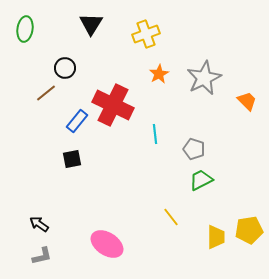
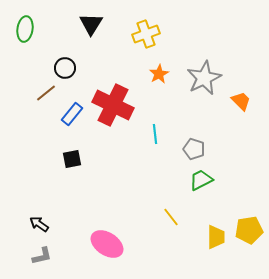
orange trapezoid: moved 6 px left
blue rectangle: moved 5 px left, 7 px up
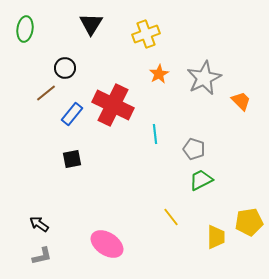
yellow pentagon: moved 8 px up
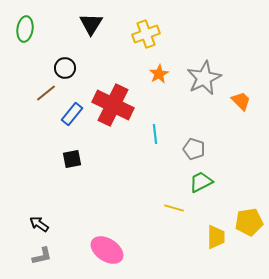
green trapezoid: moved 2 px down
yellow line: moved 3 px right, 9 px up; rotated 36 degrees counterclockwise
pink ellipse: moved 6 px down
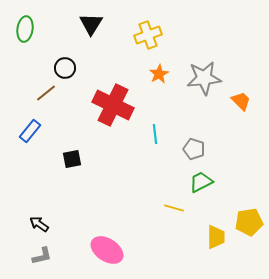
yellow cross: moved 2 px right, 1 px down
gray star: rotated 20 degrees clockwise
blue rectangle: moved 42 px left, 17 px down
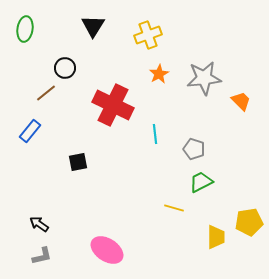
black triangle: moved 2 px right, 2 px down
black square: moved 6 px right, 3 px down
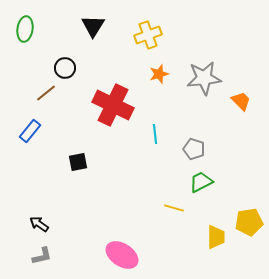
orange star: rotated 12 degrees clockwise
pink ellipse: moved 15 px right, 5 px down
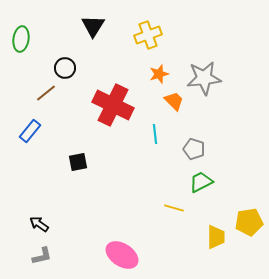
green ellipse: moved 4 px left, 10 px down
orange trapezoid: moved 67 px left
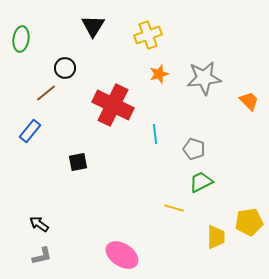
orange trapezoid: moved 75 px right
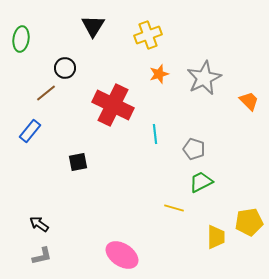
gray star: rotated 20 degrees counterclockwise
